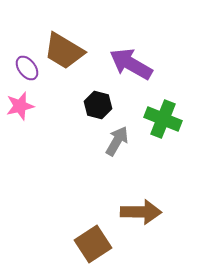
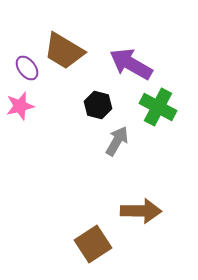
green cross: moved 5 px left, 12 px up; rotated 6 degrees clockwise
brown arrow: moved 1 px up
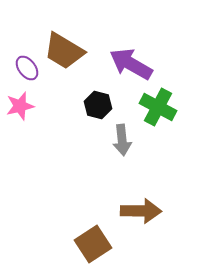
gray arrow: moved 5 px right, 1 px up; rotated 144 degrees clockwise
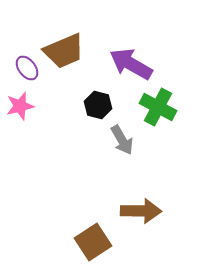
brown trapezoid: rotated 54 degrees counterclockwise
gray arrow: rotated 24 degrees counterclockwise
brown square: moved 2 px up
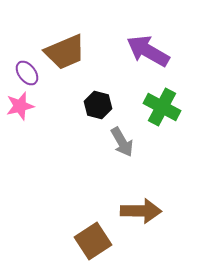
brown trapezoid: moved 1 px right, 1 px down
purple arrow: moved 17 px right, 13 px up
purple ellipse: moved 5 px down
green cross: moved 4 px right
gray arrow: moved 2 px down
brown square: moved 1 px up
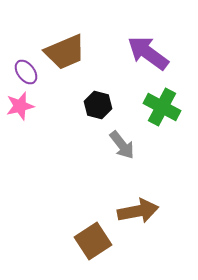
purple arrow: moved 2 px down; rotated 6 degrees clockwise
purple ellipse: moved 1 px left, 1 px up
gray arrow: moved 3 px down; rotated 8 degrees counterclockwise
brown arrow: moved 3 px left; rotated 12 degrees counterclockwise
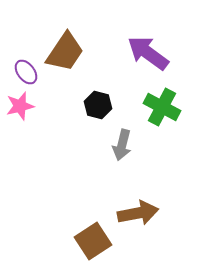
brown trapezoid: rotated 33 degrees counterclockwise
gray arrow: rotated 52 degrees clockwise
brown arrow: moved 2 px down
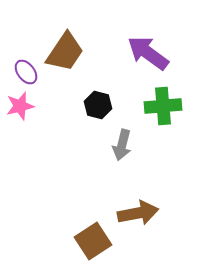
green cross: moved 1 px right, 1 px up; rotated 33 degrees counterclockwise
